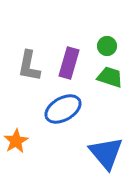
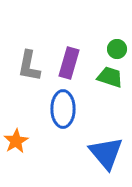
green circle: moved 10 px right, 3 px down
blue ellipse: rotated 60 degrees counterclockwise
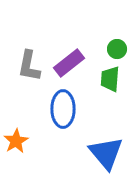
purple rectangle: rotated 36 degrees clockwise
green trapezoid: moved 2 px down; rotated 104 degrees counterclockwise
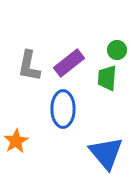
green circle: moved 1 px down
green trapezoid: moved 3 px left, 1 px up
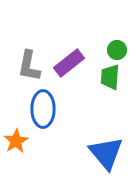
green trapezoid: moved 3 px right, 1 px up
blue ellipse: moved 20 px left
